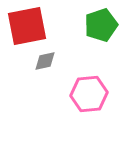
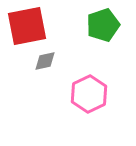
green pentagon: moved 2 px right
pink hexagon: rotated 21 degrees counterclockwise
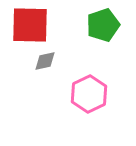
red square: moved 3 px right, 1 px up; rotated 12 degrees clockwise
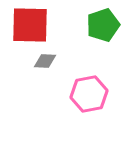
gray diamond: rotated 15 degrees clockwise
pink hexagon: rotated 15 degrees clockwise
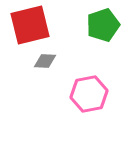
red square: rotated 15 degrees counterclockwise
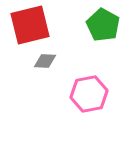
green pentagon: rotated 24 degrees counterclockwise
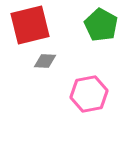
green pentagon: moved 2 px left
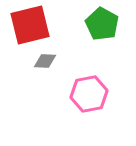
green pentagon: moved 1 px right, 1 px up
